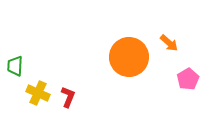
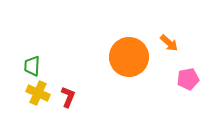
green trapezoid: moved 17 px right
pink pentagon: rotated 20 degrees clockwise
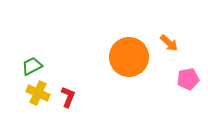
green trapezoid: rotated 60 degrees clockwise
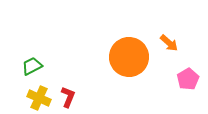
pink pentagon: rotated 20 degrees counterclockwise
yellow cross: moved 1 px right, 5 px down
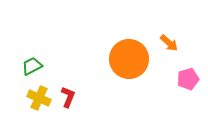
orange circle: moved 2 px down
pink pentagon: rotated 15 degrees clockwise
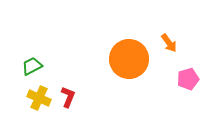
orange arrow: rotated 12 degrees clockwise
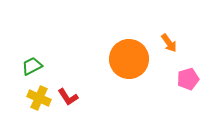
red L-shape: rotated 125 degrees clockwise
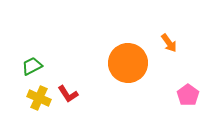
orange circle: moved 1 px left, 4 px down
pink pentagon: moved 16 px down; rotated 20 degrees counterclockwise
red L-shape: moved 3 px up
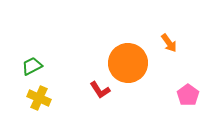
red L-shape: moved 32 px right, 4 px up
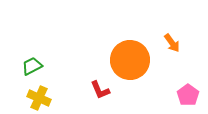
orange arrow: moved 3 px right
orange circle: moved 2 px right, 3 px up
red L-shape: rotated 10 degrees clockwise
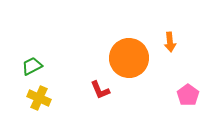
orange arrow: moved 2 px left, 1 px up; rotated 30 degrees clockwise
orange circle: moved 1 px left, 2 px up
